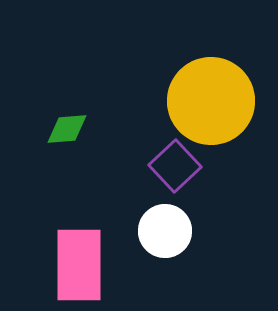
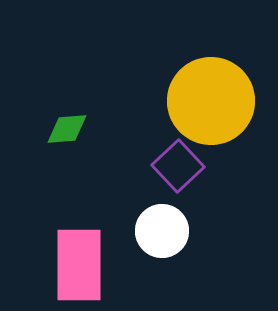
purple square: moved 3 px right
white circle: moved 3 px left
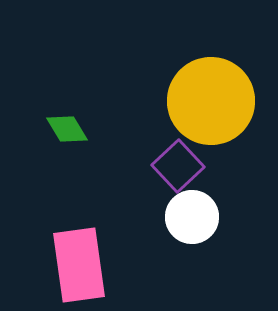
green diamond: rotated 63 degrees clockwise
white circle: moved 30 px right, 14 px up
pink rectangle: rotated 8 degrees counterclockwise
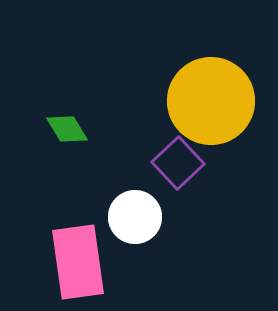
purple square: moved 3 px up
white circle: moved 57 px left
pink rectangle: moved 1 px left, 3 px up
